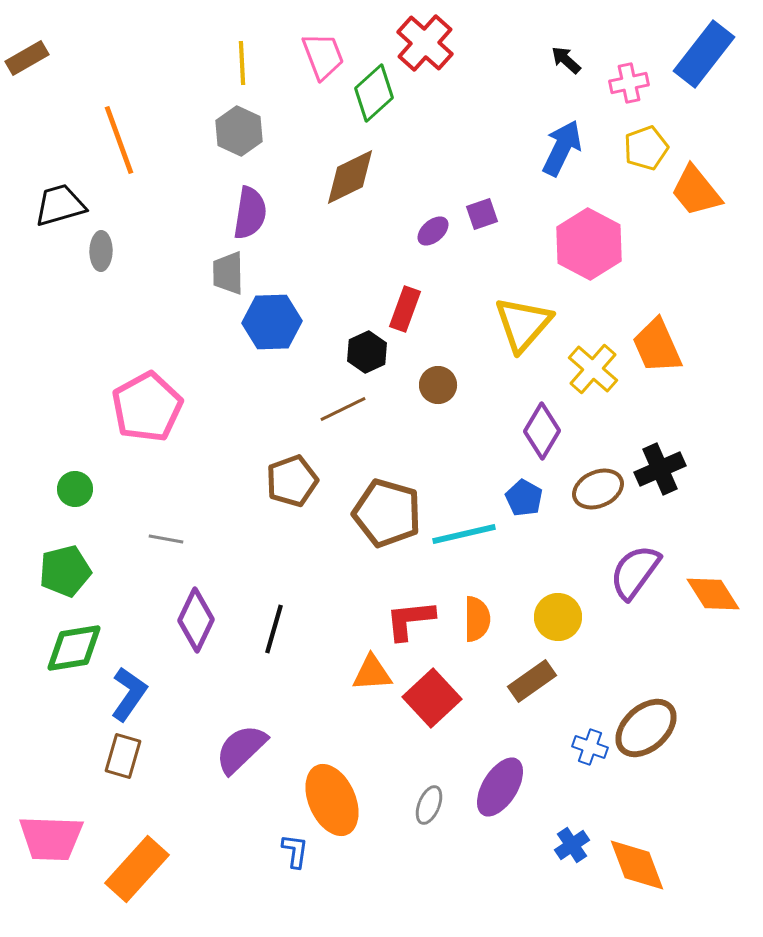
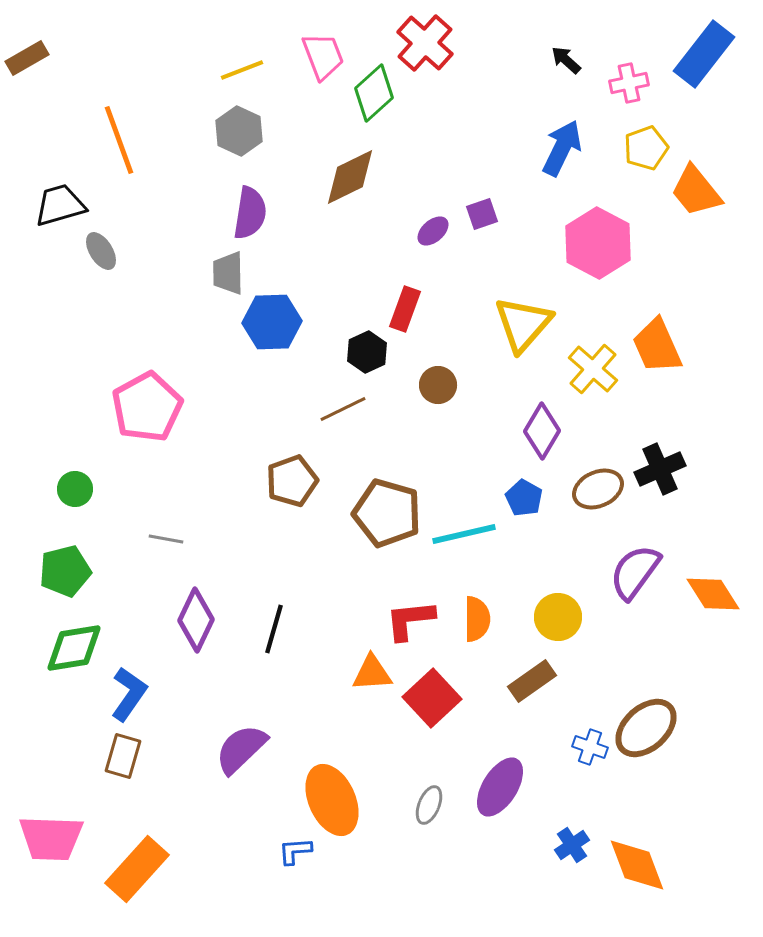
yellow line at (242, 63): moved 7 px down; rotated 72 degrees clockwise
pink hexagon at (589, 244): moved 9 px right, 1 px up
gray ellipse at (101, 251): rotated 33 degrees counterclockwise
blue L-shape at (295, 851): rotated 102 degrees counterclockwise
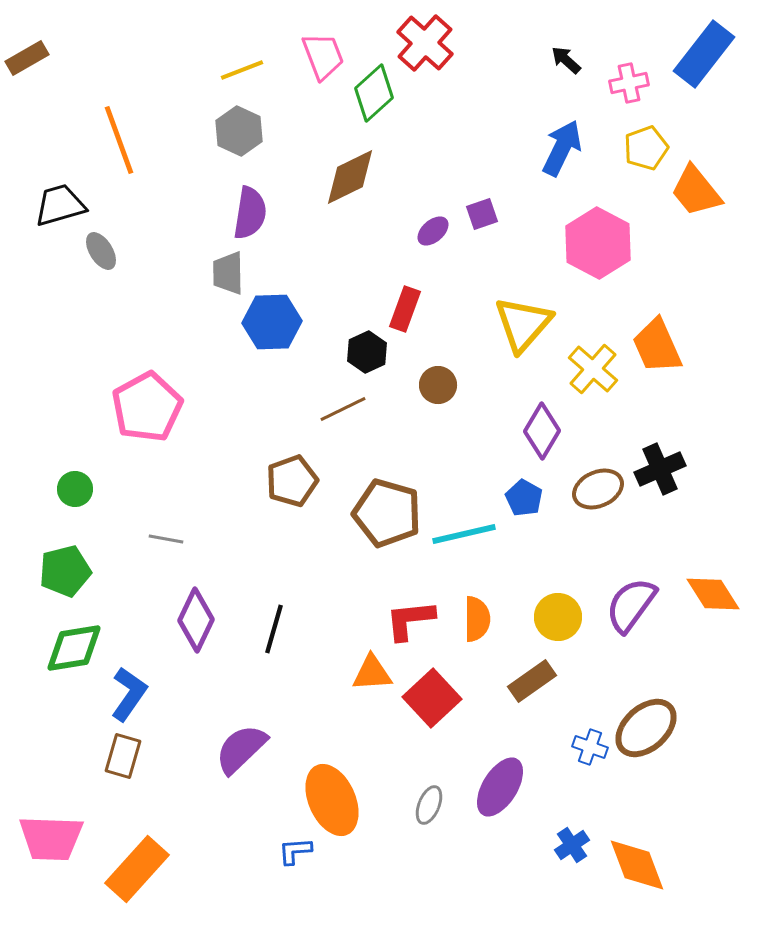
purple semicircle at (635, 572): moved 4 px left, 33 px down
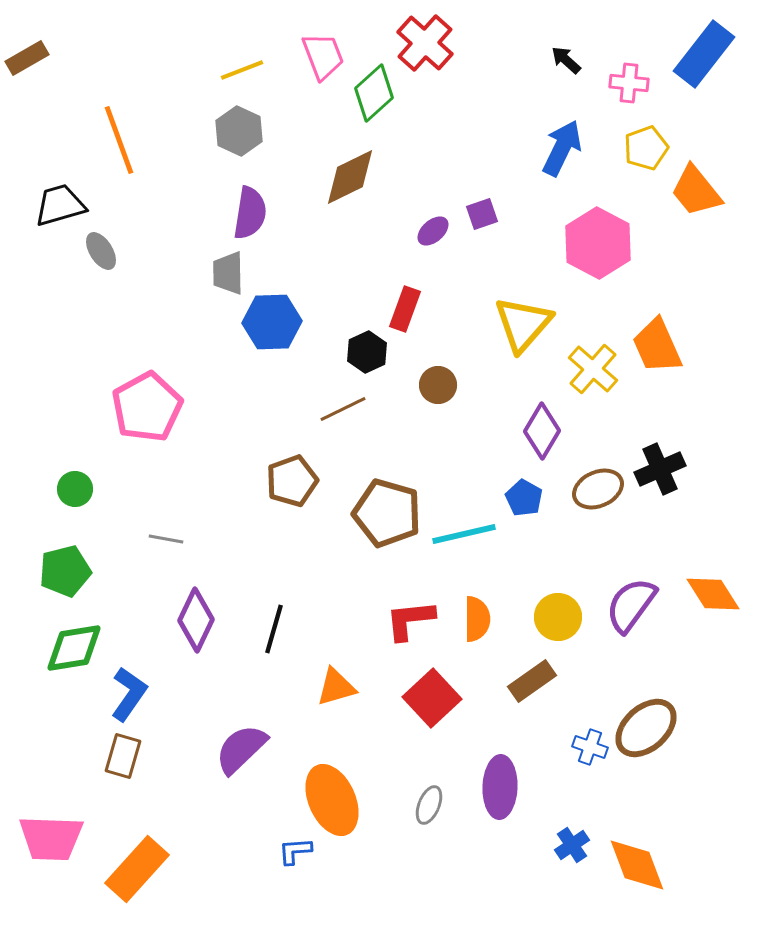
pink cross at (629, 83): rotated 18 degrees clockwise
orange triangle at (372, 673): moved 36 px left, 14 px down; rotated 12 degrees counterclockwise
purple ellipse at (500, 787): rotated 30 degrees counterclockwise
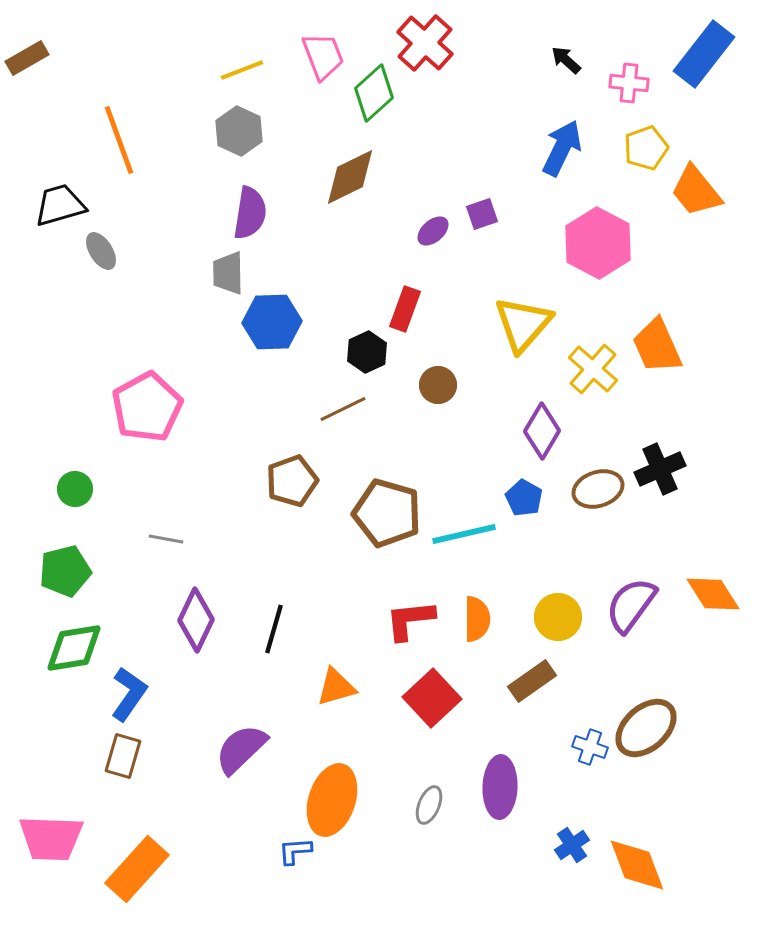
brown ellipse at (598, 489): rotated 6 degrees clockwise
orange ellipse at (332, 800): rotated 42 degrees clockwise
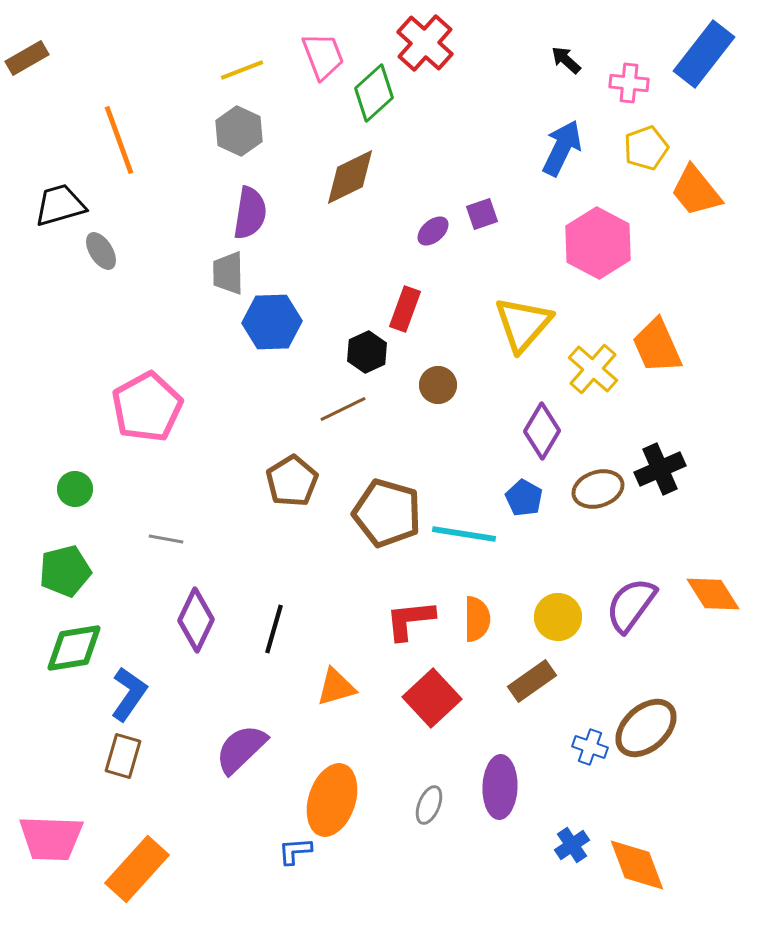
brown pentagon at (292, 481): rotated 12 degrees counterclockwise
cyan line at (464, 534): rotated 22 degrees clockwise
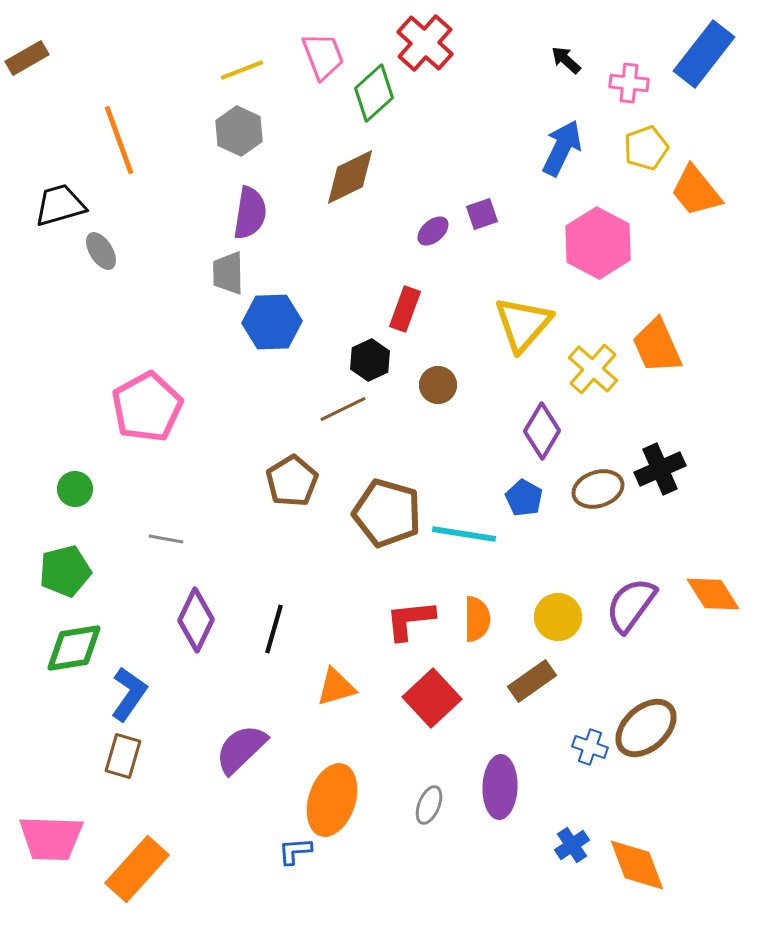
black hexagon at (367, 352): moved 3 px right, 8 px down
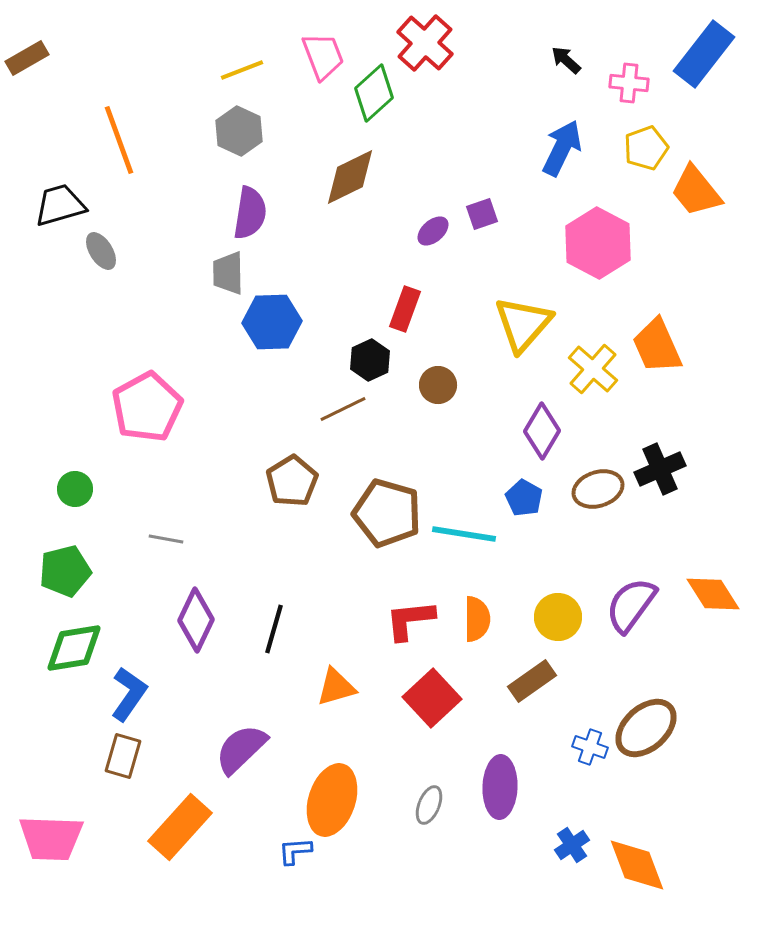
orange rectangle at (137, 869): moved 43 px right, 42 px up
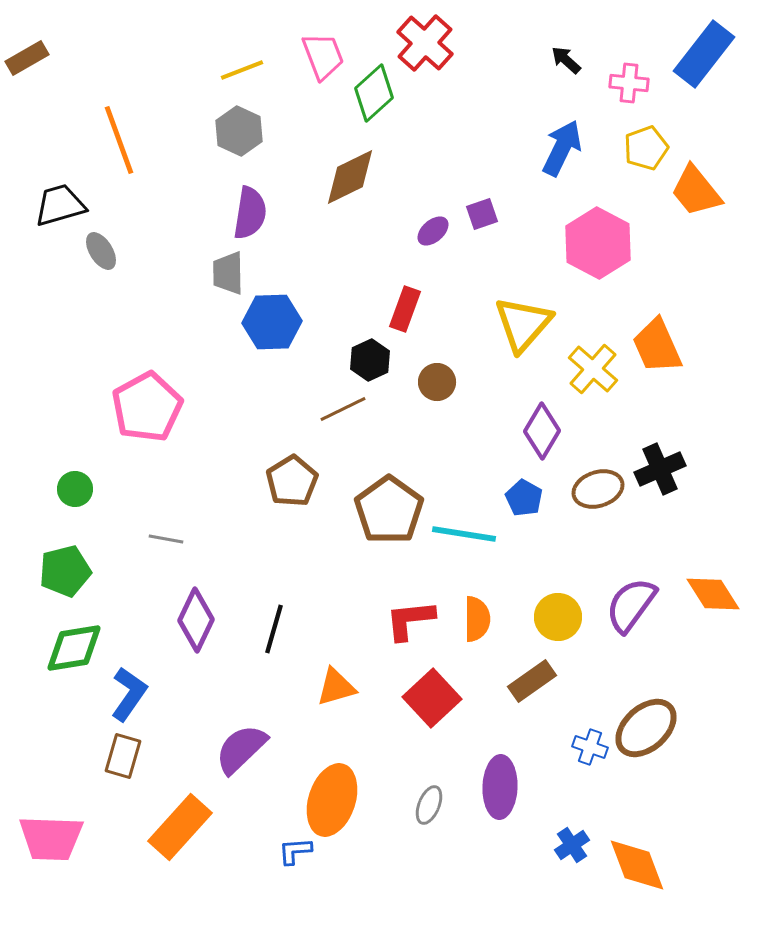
brown circle at (438, 385): moved 1 px left, 3 px up
brown pentagon at (387, 513): moved 2 px right, 3 px up; rotated 20 degrees clockwise
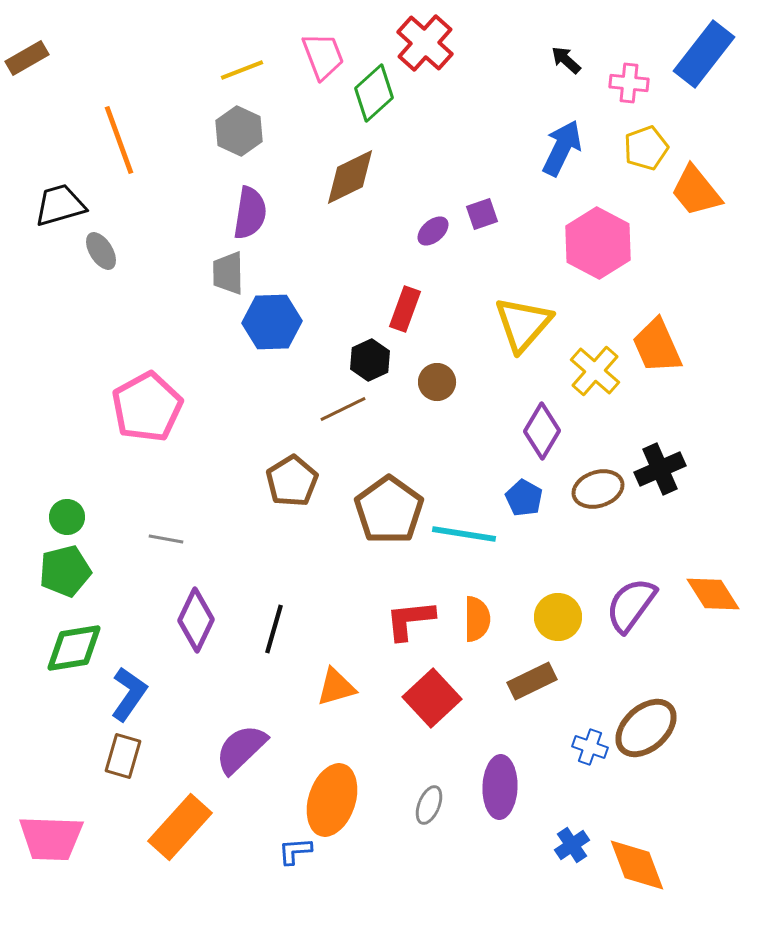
yellow cross at (593, 369): moved 2 px right, 2 px down
green circle at (75, 489): moved 8 px left, 28 px down
brown rectangle at (532, 681): rotated 9 degrees clockwise
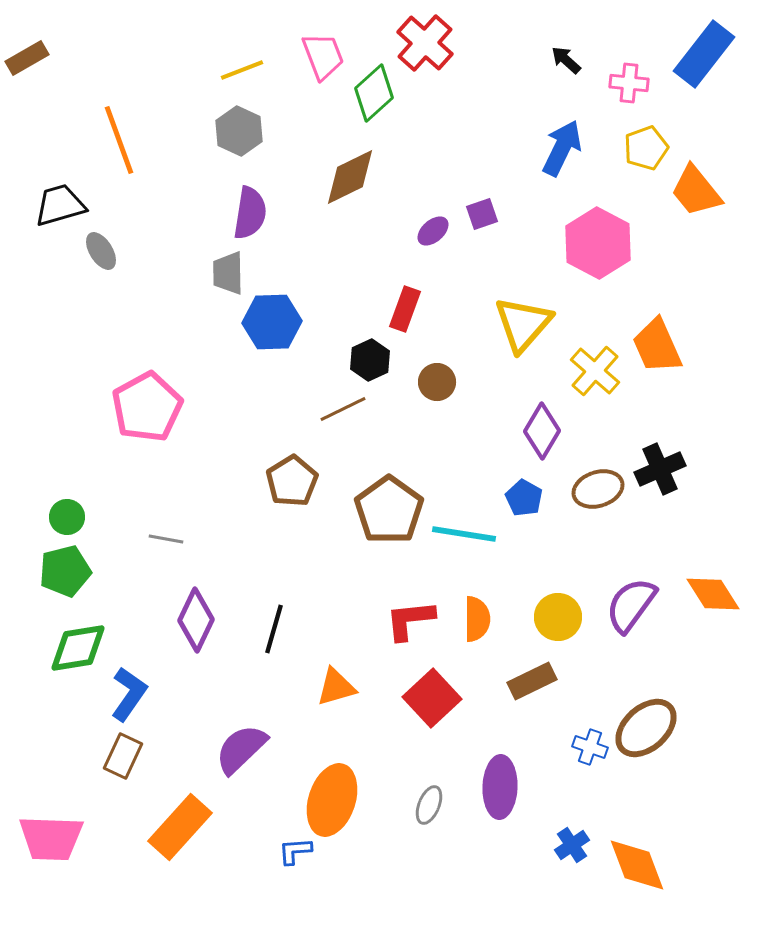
green diamond at (74, 648): moved 4 px right
brown rectangle at (123, 756): rotated 9 degrees clockwise
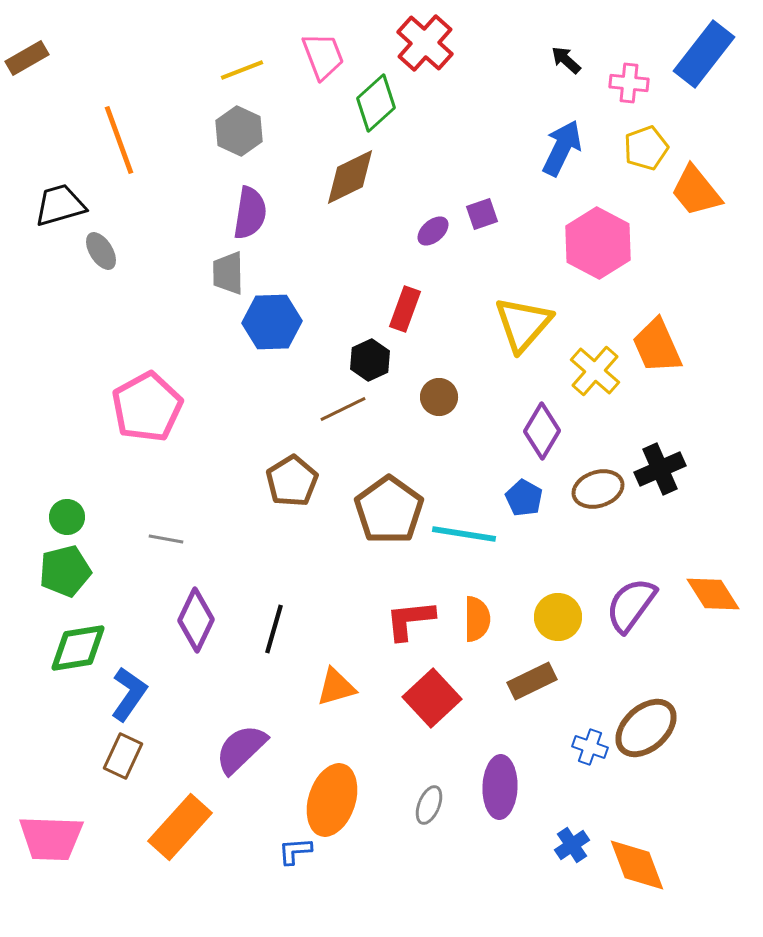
green diamond at (374, 93): moved 2 px right, 10 px down
brown circle at (437, 382): moved 2 px right, 15 px down
